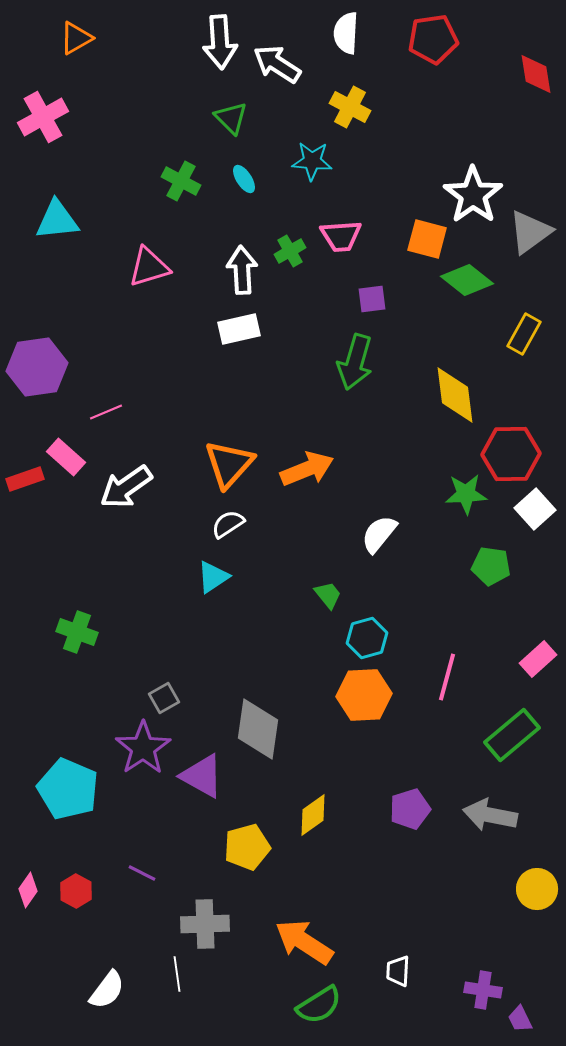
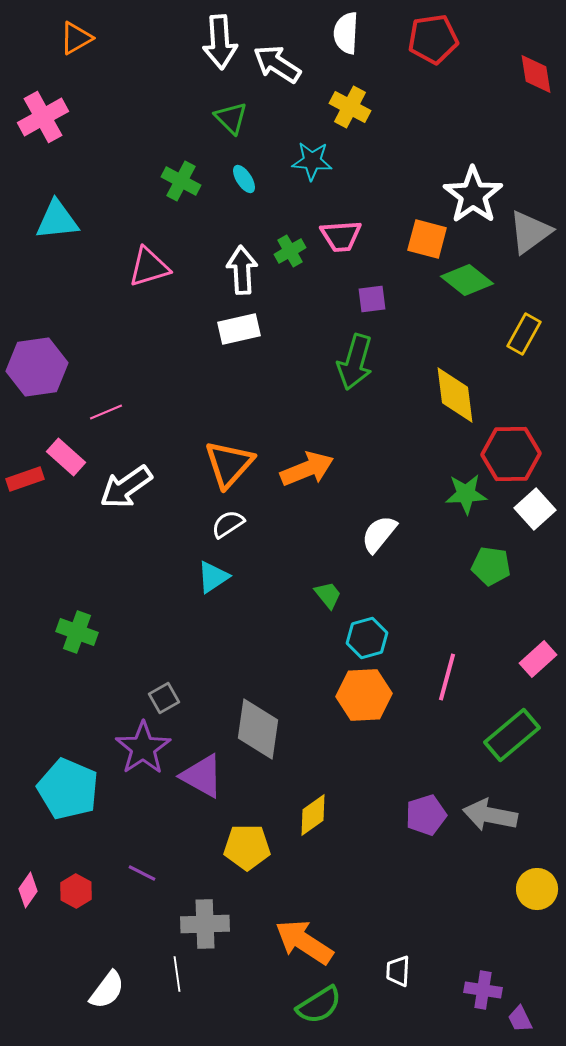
purple pentagon at (410, 809): moved 16 px right, 6 px down
yellow pentagon at (247, 847): rotated 15 degrees clockwise
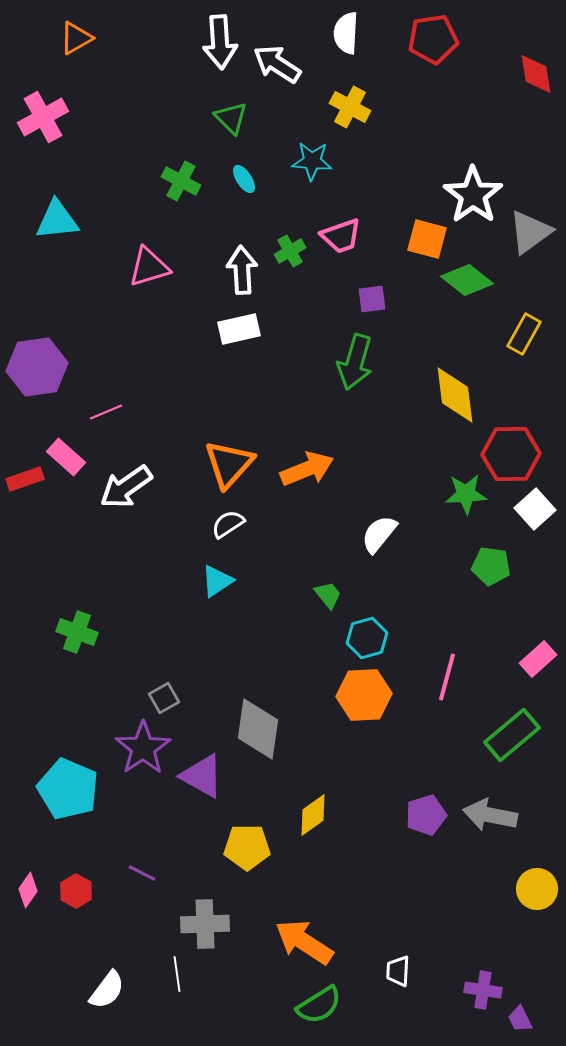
pink trapezoid at (341, 236): rotated 15 degrees counterclockwise
cyan triangle at (213, 577): moved 4 px right, 4 px down
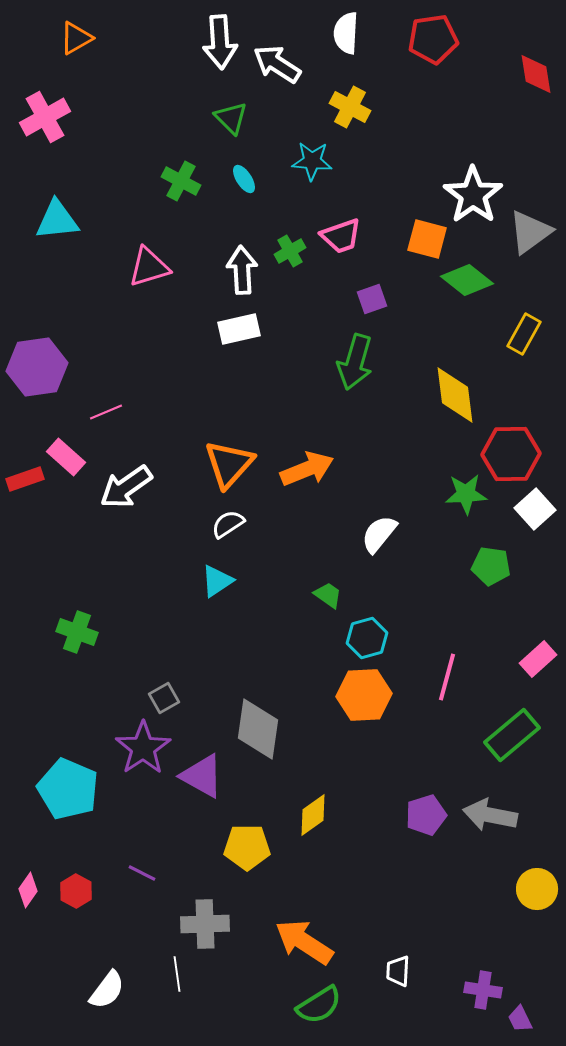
pink cross at (43, 117): moved 2 px right
purple square at (372, 299): rotated 12 degrees counterclockwise
green trapezoid at (328, 595): rotated 16 degrees counterclockwise
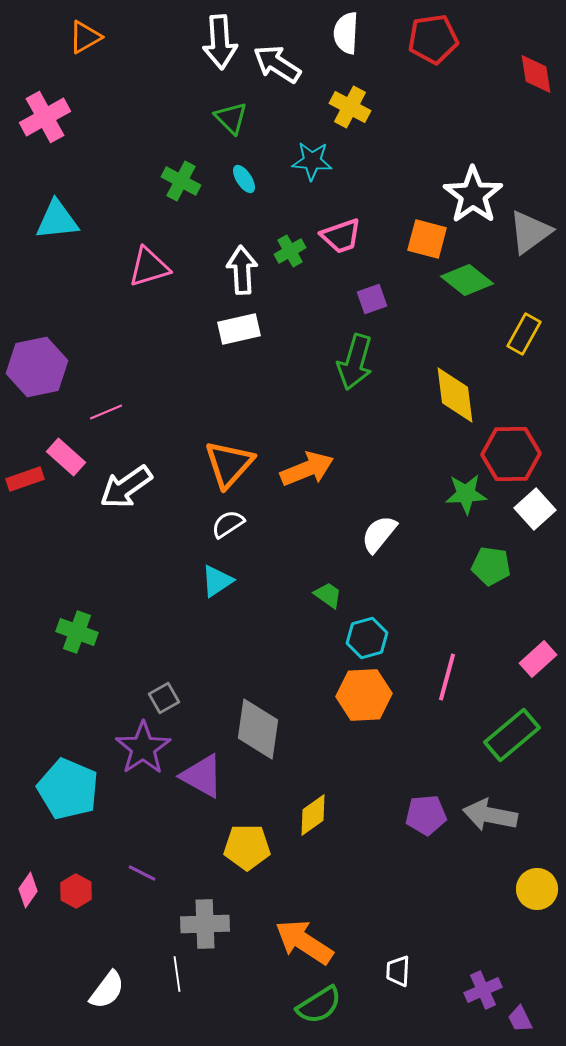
orange triangle at (76, 38): moved 9 px right, 1 px up
purple hexagon at (37, 367): rotated 4 degrees counterclockwise
purple pentagon at (426, 815): rotated 12 degrees clockwise
purple cross at (483, 990): rotated 33 degrees counterclockwise
